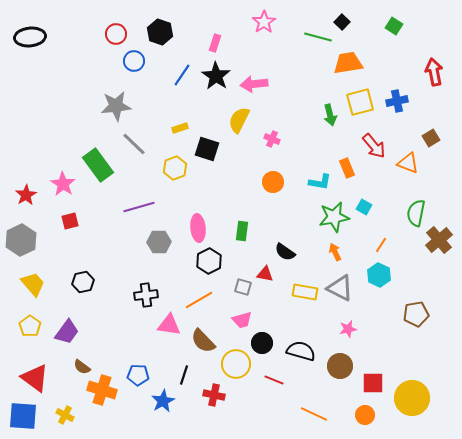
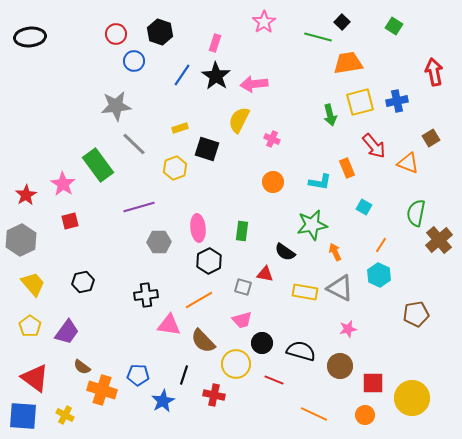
green star at (334, 217): moved 22 px left, 8 px down
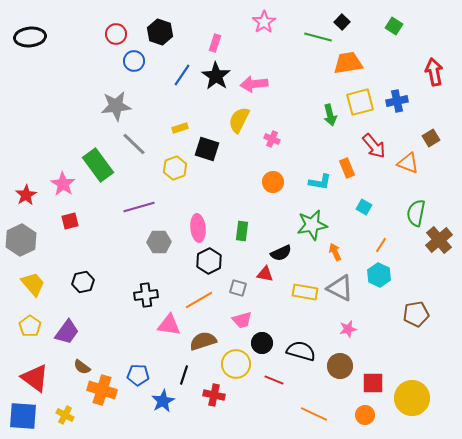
black semicircle at (285, 252): moved 4 px left, 1 px down; rotated 60 degrees counterclockwise
gray square at (243, 287): moved 5 px left, 1 px down
brown semicircle at (203, 341): rotated 116 degrees clockwise
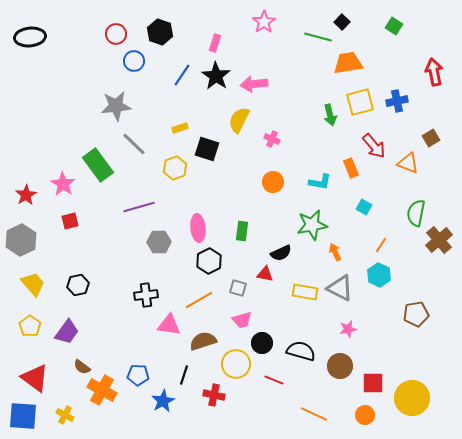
orange rectangle at (347, 168): moved 4 px right
black hexagon at (83, 282): moved 5 px left, 3 px down
orange cross at (102, 390): rotated 12 degrees clockwise
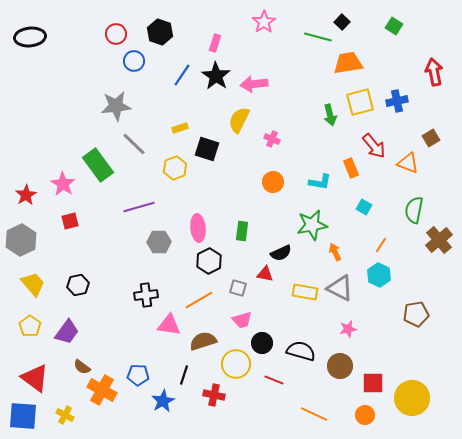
green semicircle at (416, 213): moved 2 px left, 3 px up
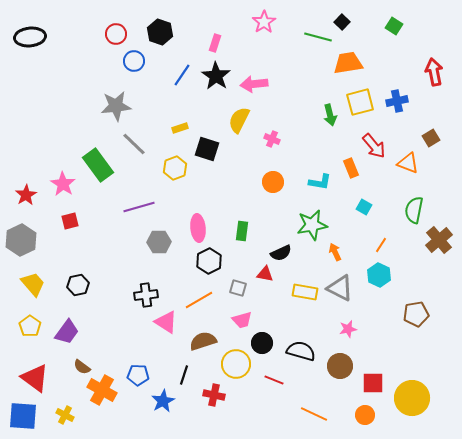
pink triangle at (169, 325): moved 3 px left, 3 px up; rotated 25 degrees clockwise
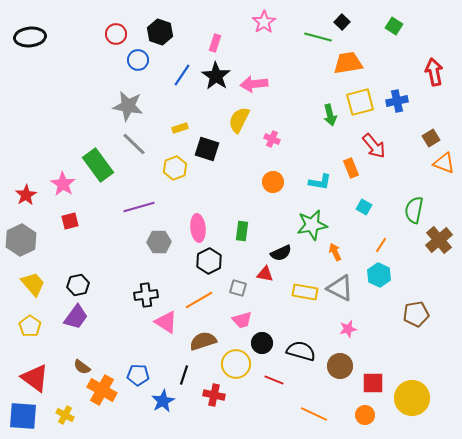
blue circle at (134, 61): moved 4 px right, 1 px up
gray star at (116, 106): moved 12 px right; rotated 16 degrees clockwise
orange triangle at (408, 163): moved 36 px right
purple trapezoid at (67, 332): moved 9 px right, 15 px up
